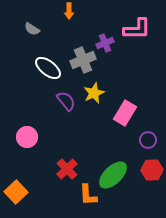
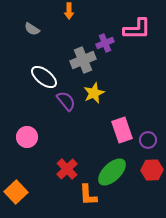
white ellipse: moved 4 px left, 9 px down
pink rectangle: moved 3 px left, 17 px down; rotated 50 degrees counterclockwise
green ellipse: moved 1 px left, 3 px up
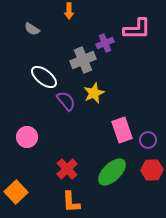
orange L-shape: moved 17 px left, 7 px down
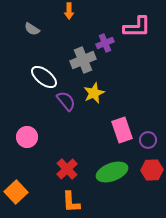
pink L-shape: moved 2 px up
green ellipse: rotated 24 degrees clockwise
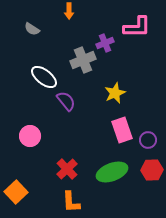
yellow star: moved 21 px right
pink circle: moved 3 px right, 1 px up
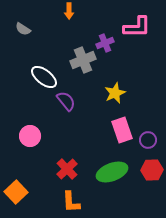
gray semicircle: moved 9 px left
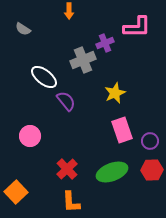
purple circle: moved 2 px right, 1 px down
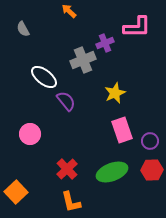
orange arrow: rotated 133 degrees clockwise
gray semicircle: rotated 28 degrees clockwise
pink circle: moved 2 px up
orange L-shape: rotated 10 degrees counterclockwise
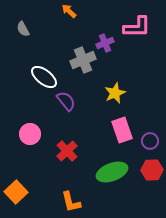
red cross: moved 18 px up
